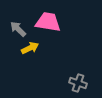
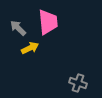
pink trapezoid: rotated 76 degrees clockwise
gray arrow: moved 1 px up
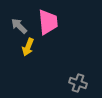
gray arrow: moved 1 px right, 2 px up
yellow arrow: moved 2 px left, 1 px up; rotated 138 degrees clockwise
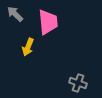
gray arrow: moved 4 px left, 12 px up
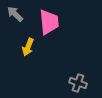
pink trapezoid: moved 1 px right
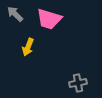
pink trapezoid: moved 3 px up; rotated 112 degrees clockwise
gray cross: rotated 30 degrees counterclockwise
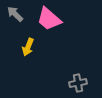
pink trapezoid: rotated 24 degrees clockwise
